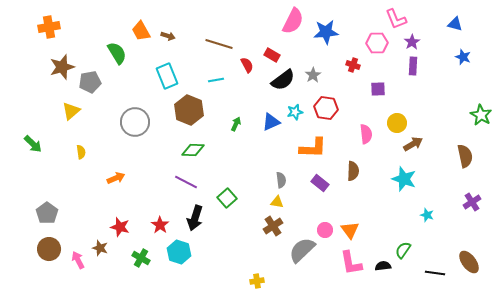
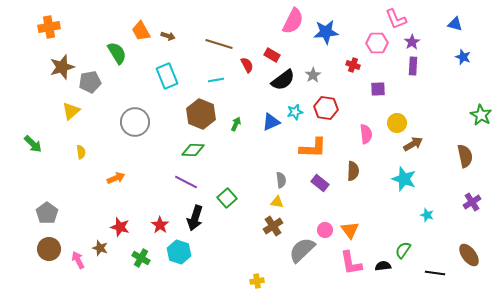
brown hexagon at (189, 110): moved 12 px right, 4 px down
brown ellipse at (469, 262): moved 7 px up
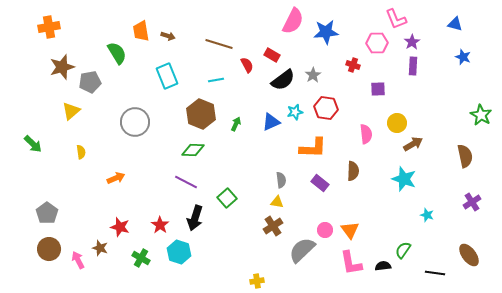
orange trapezoid at (141, 31): rotated 20 degrees clockwise
